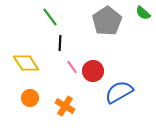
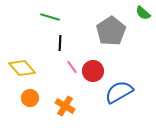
green line: rotated 36 degrees counterclockwise
gray pentagon: moved 4 px right, 10 px down
yellow diamond: moved 4 px left, 5 px down; rotated 8 degrees counterclockwise
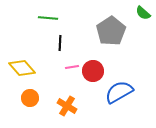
green line: moved 2 px left, 1 px down; rotated 12 degrees counterclockwise
pink line: rotated 64 degrees counterclockwise
orange cross: moved 2 px right
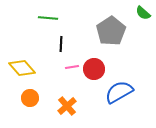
black line: moved 1 px right, 1 px down
red circle: moved 1 px right, 2 px up
orange cross: rotated 18 degrees clockwise
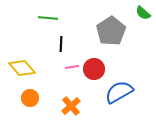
orange cross: moved 4 px right
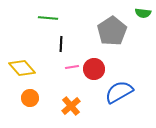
green semicircle: rotated 35 degrees counterclockwise
gray pentagon: moved 1 px right
